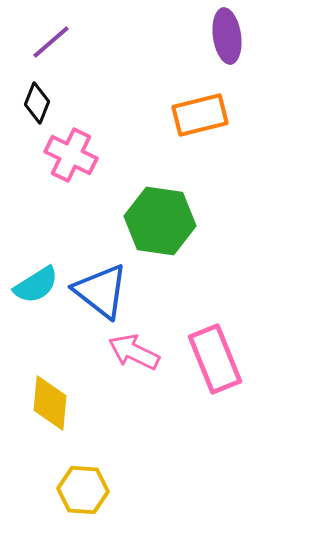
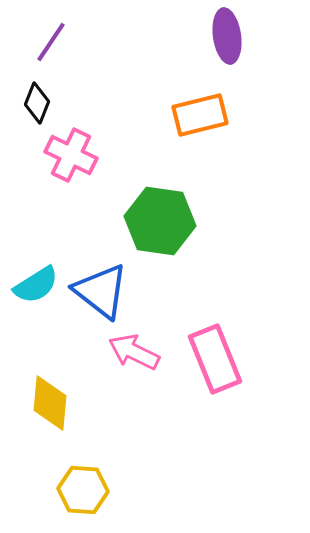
purple line: rotated 15 degrees counterclockwise
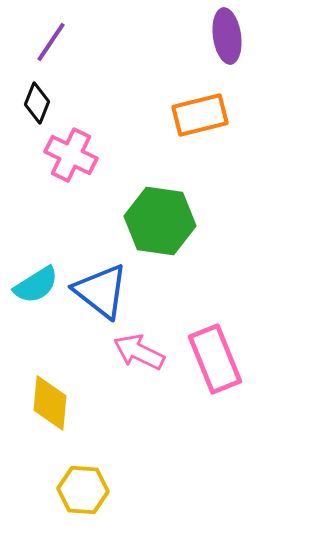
pink arrow: moved 5 px right
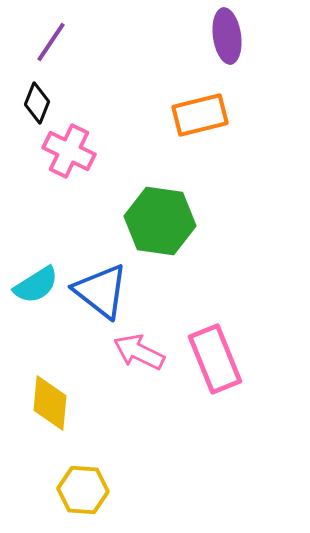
pink cross: moved 2 px left, 4 px up
